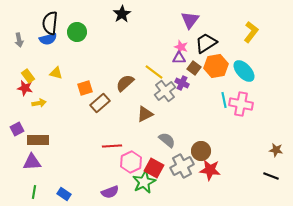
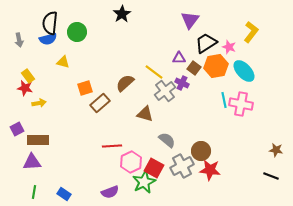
pink star at (181, 47): moved 48 px right
yellow triangle at (56, 73): moved 7 px right, 11 px up
brown triangle at (145, 114): rotated 42 degrees clockwise
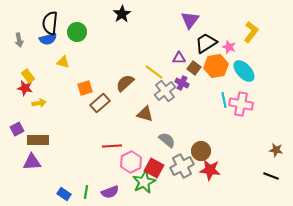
green line at (34, 192): moved 52 px right
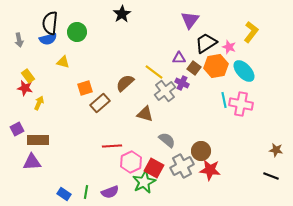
yellow arrow at (39, 103): rotated 56 degrees counterclockwise
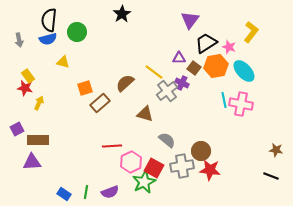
black semicircle at (50, 23): moved 1 px left, 3 px up
gray cross at (165, 91): moved 2 px right
gray cross at (182, 166): rotated 20 degrees clockwise
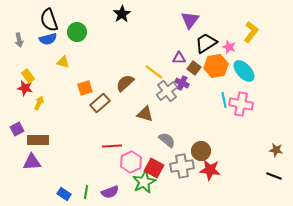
black semicircle at (49, 20): rotated 25 degrees counterclockwise
black line at (271, 176): moved 3 px right
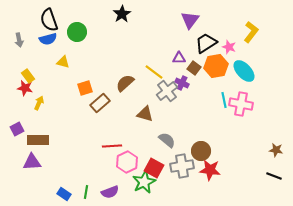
pink hexagon at (131, 162): moved 4 px left
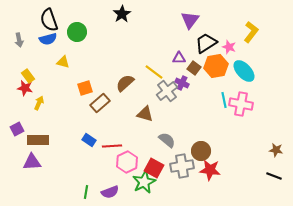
blue rectangle at (64, 194): moved 25 px right, 54 px up
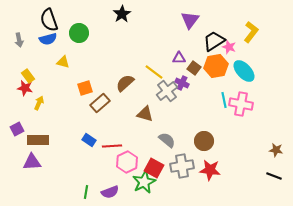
green circle at (77, 32): moved 2 px right, 1 px down
black trapezoid at (206, 43): moved 8 px right, 2 px up
brown circle at (201, 151): moved 3 px right, 10 px up
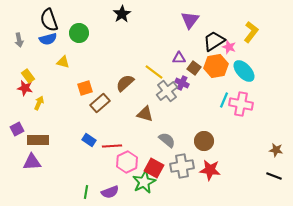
cyan line at (224, 100): rotated 35 degrees clockwise
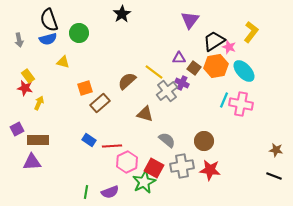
brown semicircle at (125, 83): moved 2 px right, 2 px up
